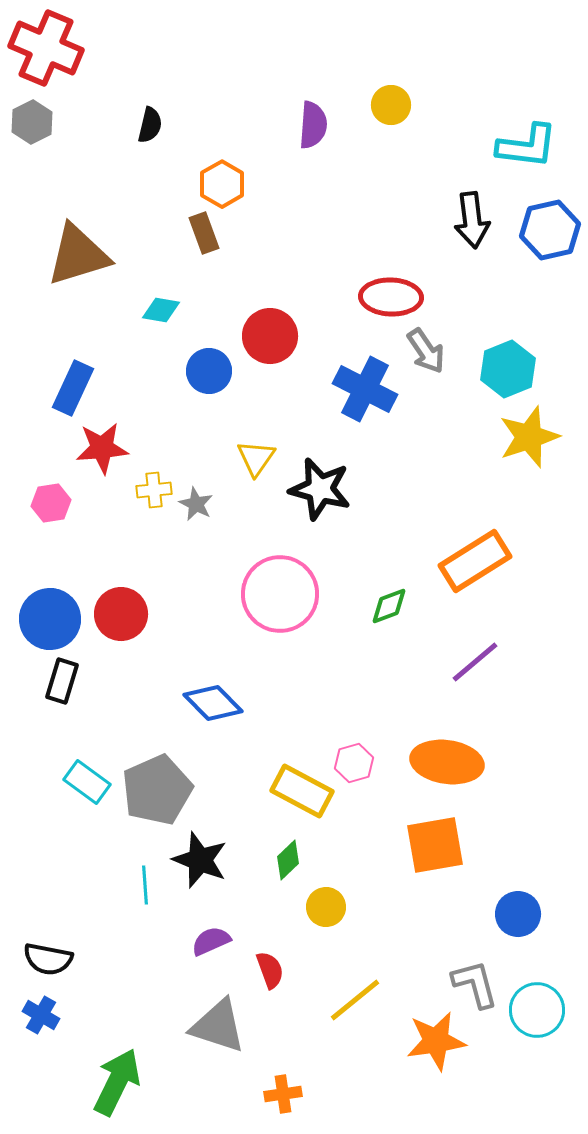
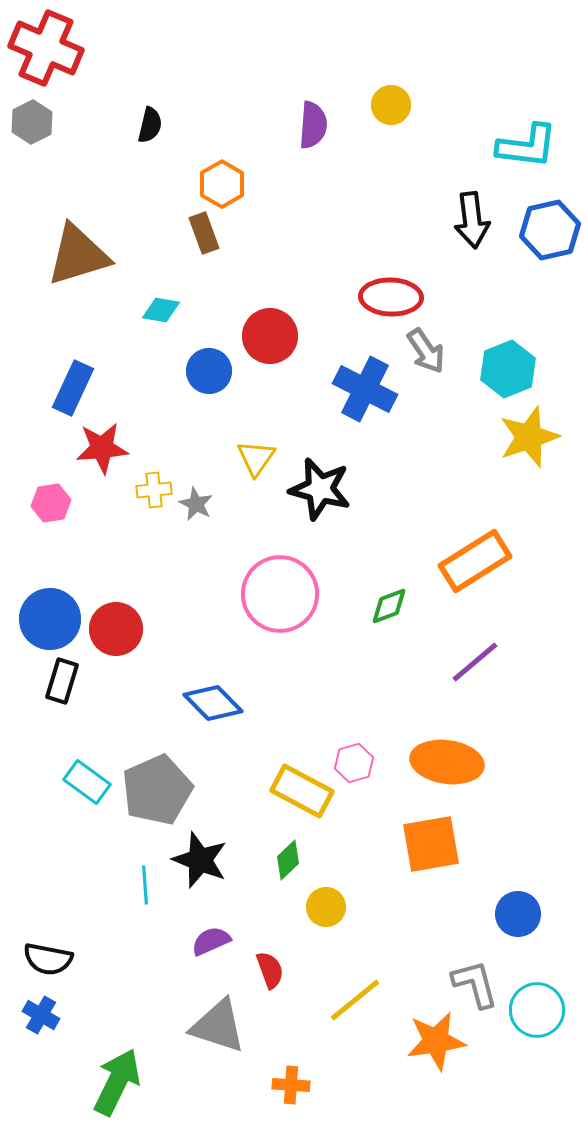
red circle at (121, 614): moved 5 px left, 15 px down
orange square at (435, 845): moved 4 px left, 1 px up
orange cross at (283, 1094): moved 8 px right, 9 px up; rotated 12 degrees clockwise
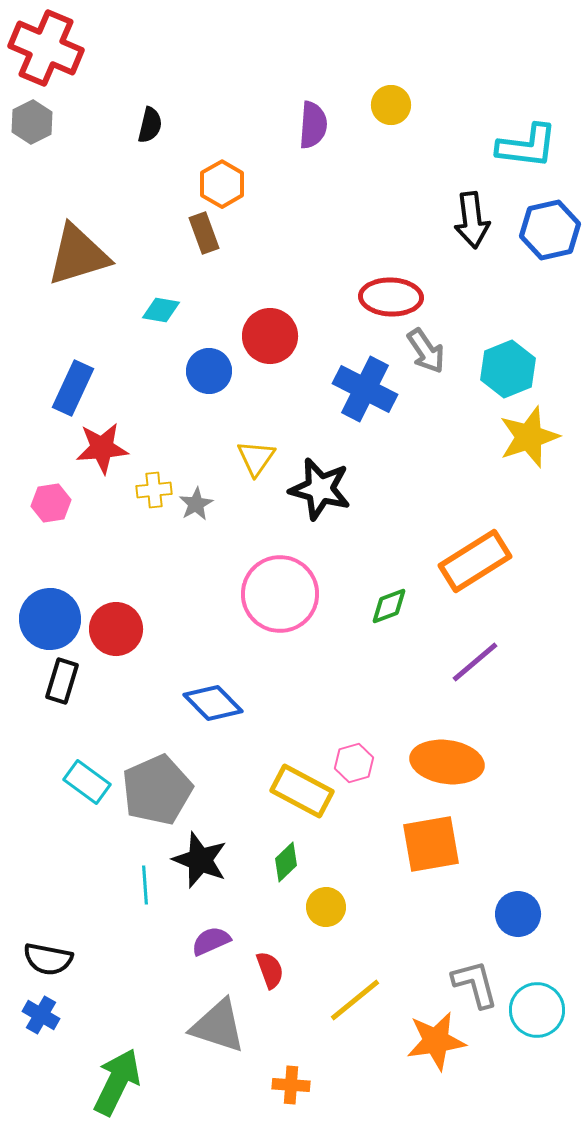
gray star at (196, 504): rotated 16 degrees clockwise
green diamond at (288, 860): moved 2 px left, 2 px down
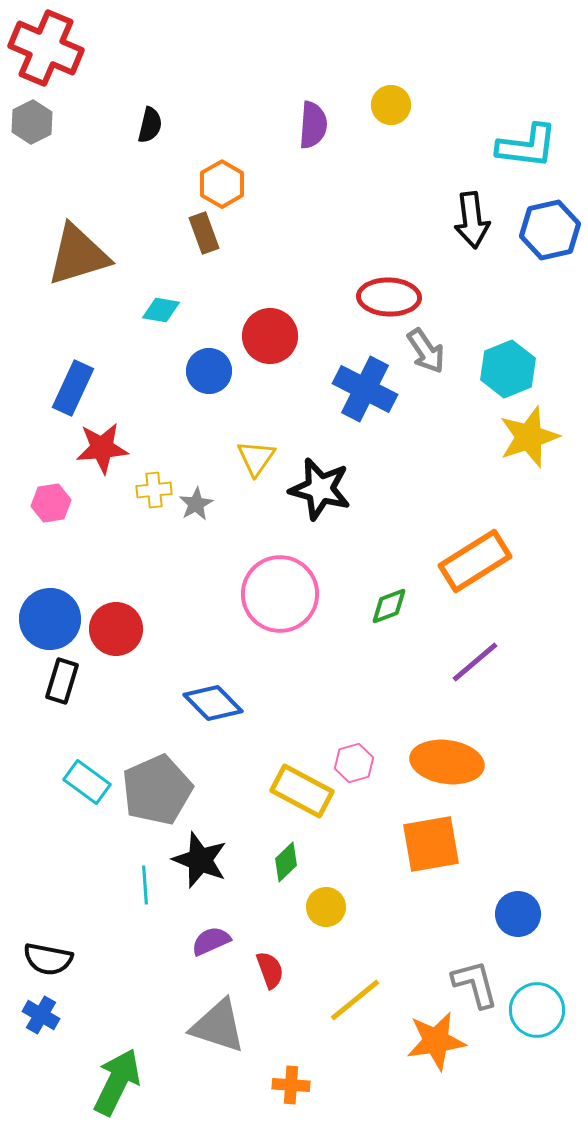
red ellipse at (391, 297): moved 2 px left
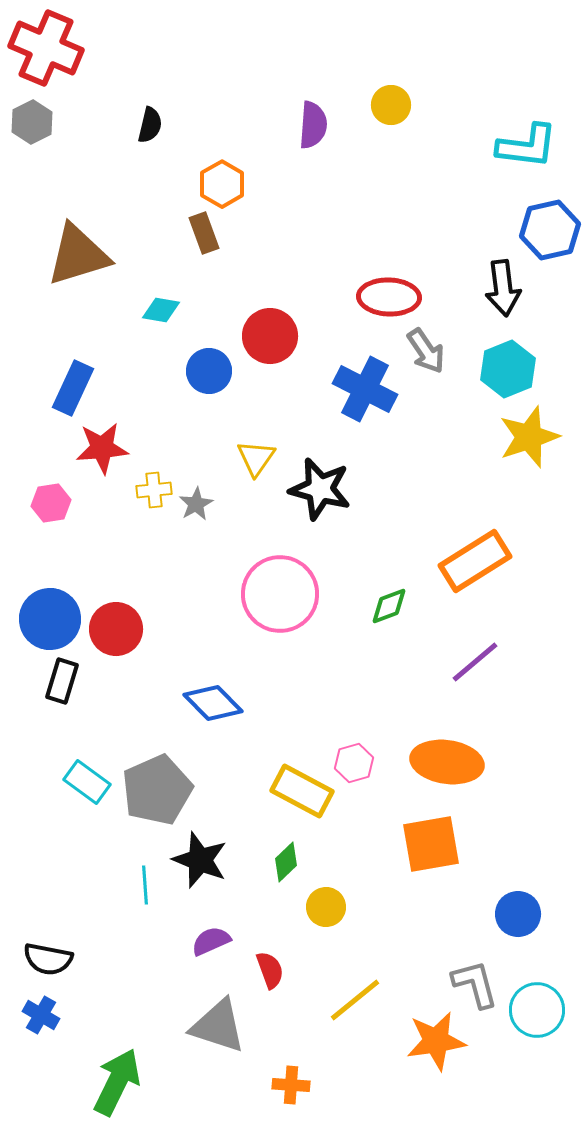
black arrow at (472, 220): moved 31 px right, 68 px down
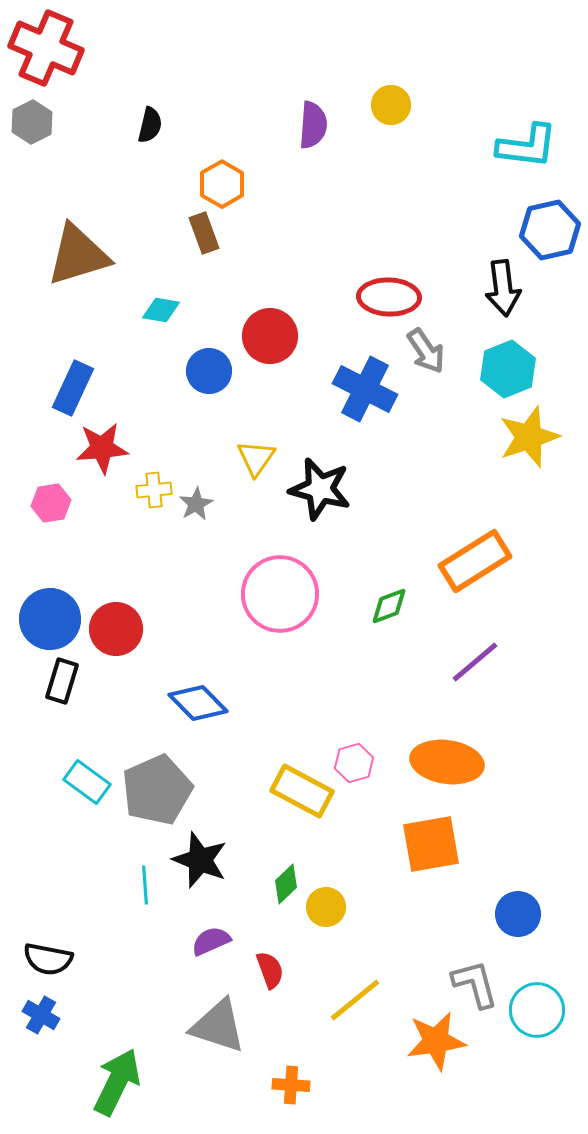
blue diamond at (213, 703): moved 15 px left
green diamond at (286, 862): moved 22 px down
